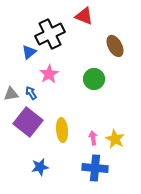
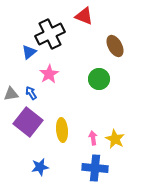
green circle: moved 5 px right
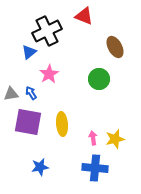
black cross: moved 3 px left, 3 px up
brown ellipse: moved 1 px down
purple square: rotated 28 degrees counterclockwise
yellow ellipse: moved 6 px up
yellow star: rotated 30 degrees clockwise
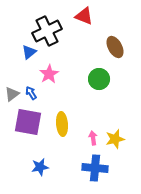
gray triangle: moved 1 px right; rotated 28 degrees counterclockwise
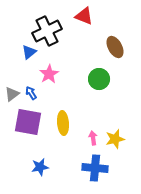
yellow ellipse: moved 1 px right, 1 px up
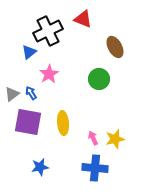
red triangle: moved 1 px left, 3 px down
black cross: moved 1 px right
pink arrow: rotated 16 degrees counterclockwise
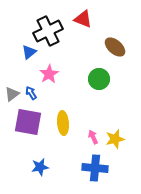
brown ellipse: rotated 20 degrees counterclockwise
pink arrow: moved 1 px up
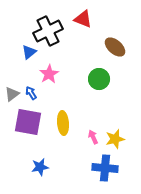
blue cross: moved 10 px right
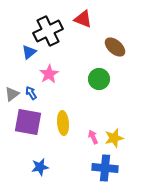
yellow star: moved 1 px left, 1 px up
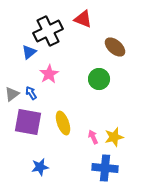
yellow ellipse: rotated 15 degrees counterclockwise
yellow star: moved 1 px up
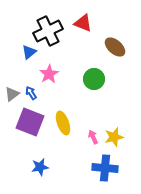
red triangle: moved 4 px down
green circle: moved 5 px left
purple square: moved 2 px right; rotated 12 degrees clockwise
